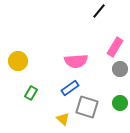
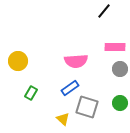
black line: moved 5 px right
pink rectangle: rotated 60 degrees clockwise
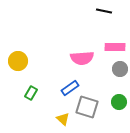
black line: rotated 63 degrees clockwise
pink semicircle: moved 6 px right, 3 px up
green circle: moved 1 px left, 1 px up
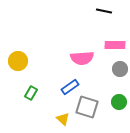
pink rectangle: moved 2 px up
blue rectangle: moved 1 px up
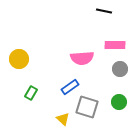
yellow circle: moved 1 px right, 2 px up
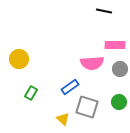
pink semicircle: moved 10 px right, 5 px down
